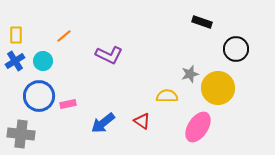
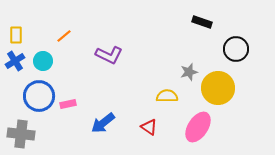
gray star: moved 1 px left, 2 px up
red triangle: moved 7 px right, 6 px down
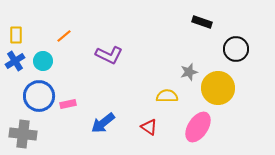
gray cross: moved 2 px right
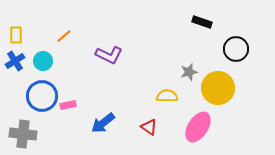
blue circle: moved 3 px right
pink rectangle: moved 1 px down
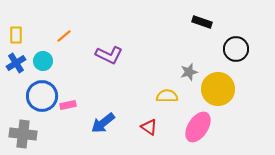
blue cross: moved 1 px right, 2 px down
yellow circle: moved 1 px down
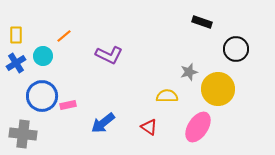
cyan circle: moved 5 px up
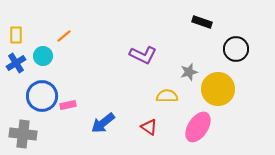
purple L-shape: moved 34 px right
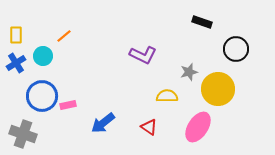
gray cross: rotated 12 degrees clockwise
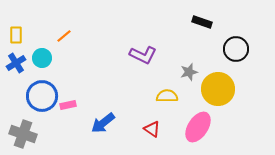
cyan circle: moved 1 px left, 2 px down
red triangle: moved 3 px right, 2 px down
